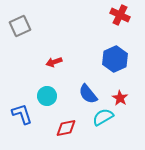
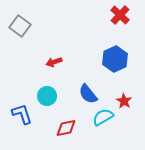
red cross: rotated 18 degrees clockwise
gray square: rotated 30 degrees counterclockwise
red star: moved 4 px right, 3 px down
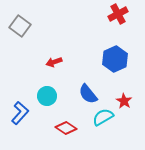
red cross: moved 2 px left, 1 px up; rotated 18 degrees clockwise
blue L-shape: moved 2 px left, 1 px up; rotated 60 degrees clockwise
red diamond: rotated 45 degrees clockwise
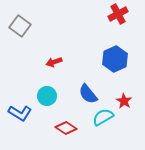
blue L-shape: rotated 80 degrees clockwise
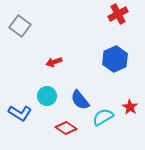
blue semicircle: moved 8 px left, 6 px down
red star: moved 6 px right, 6 px down
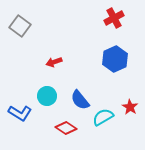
red cross: moved 4 px left, 4 px down
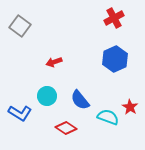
cyan semicircle: moved 5 px right; rotated 50 degrees clockwise
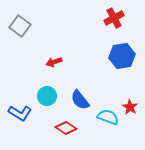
blue hexagon: moved 7 px right, 3 px up; rotated 15 degrees clockwise
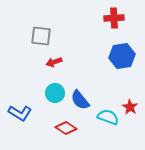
red cross: rotated 24 degrees clockwise
gray square: moved 21 px right, 10 px down; rotated 30 degrees counterclockwise
cyan circle: moved 8 px right, 3 px up
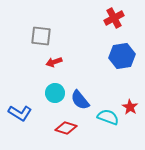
red cross: rotated 24 degrees counterclockwise
red diamond: rotated 15 degrees counterclockwise
